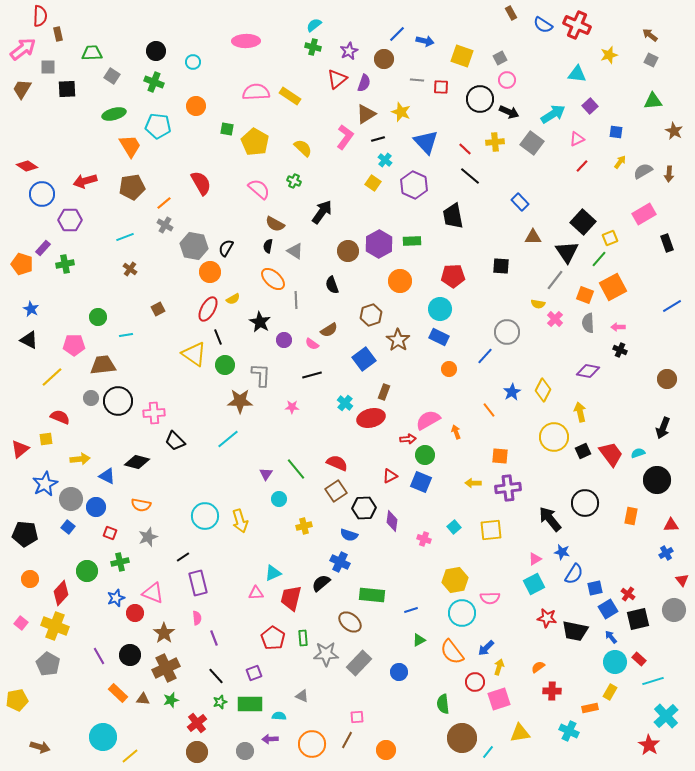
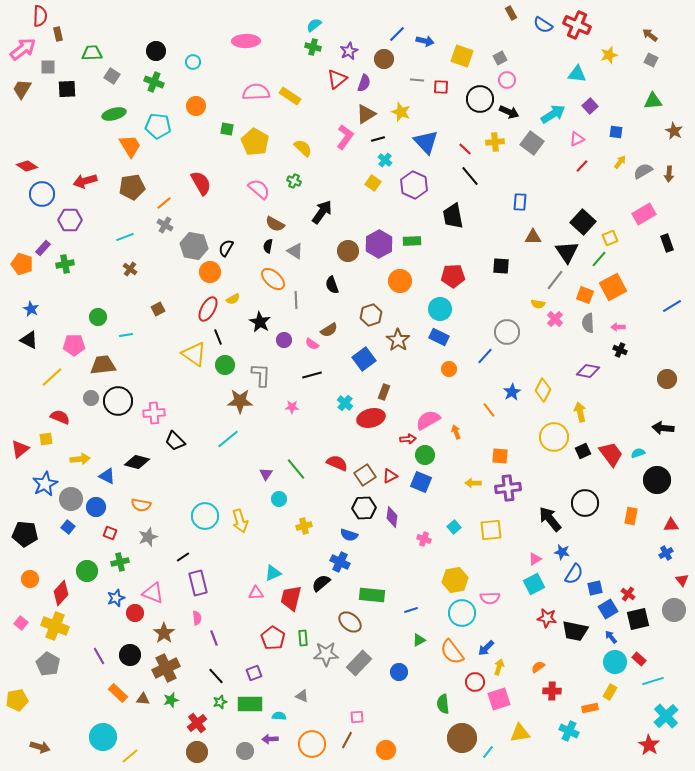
black line at (470, 176): rotated 10 degrees clockwise
blue rectangle at (520, 202): rotated 48 degrees clockwise
black arrow at (663, 428): rotated 75 degrees clockwise
brown square at (336, 491): moved 29 px right, 16 px up
purple diamond at (392, 521): moved 4 px up
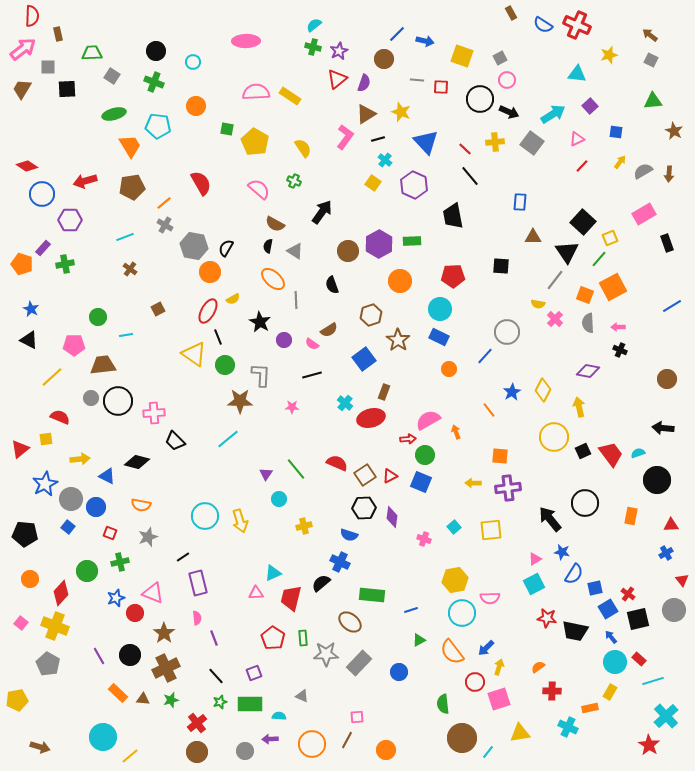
red semicircle at (40, 16): moved 8 px left
purple star at (349, 51): moved 10 px left
yellow semicircle at (303, 148): rotated 12 degrees clockwise
red ellipse at (208, 309): moved 2 px down
yellow arrow at (580, 412): moved 1 px left, 5 px up
cyan cross at (569, 731): moved 1 px left, 4 px up
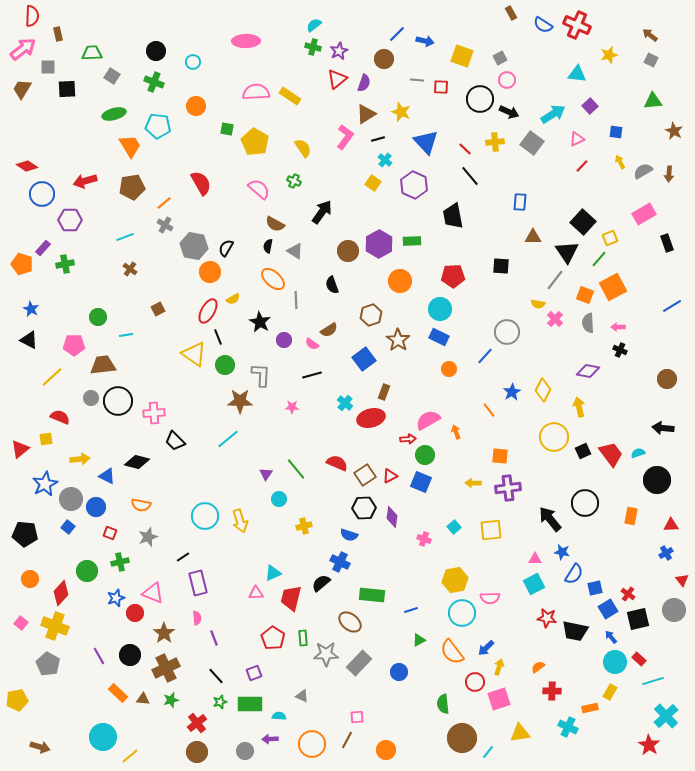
yellow arrow at (620, 162): rotated 64 degrees counterclockwise
pink triangle at (535, 559): rotated 32 degrees clockwise
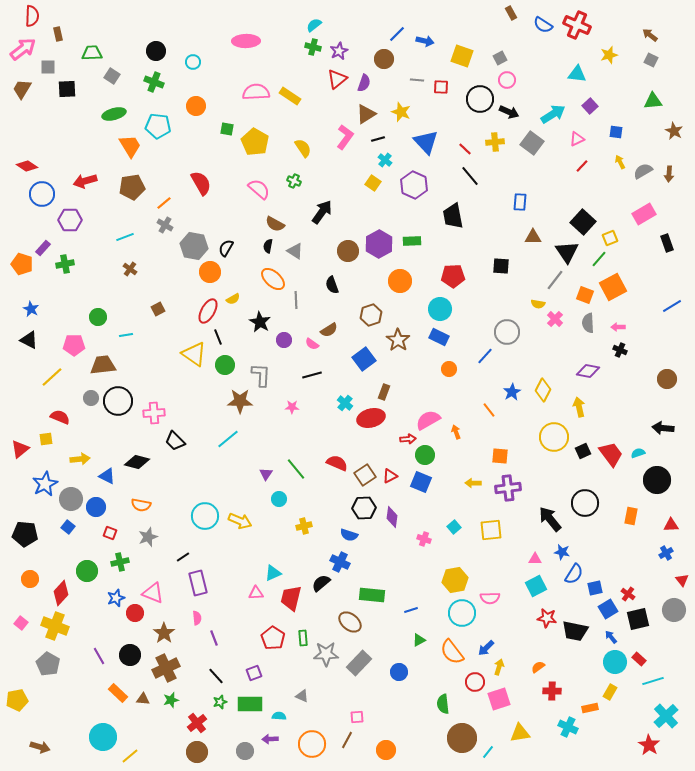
yellow arrow at (240, 521): rotated 50 degrees counterclockwise
cyan square at (534, 584): moved 2 px right, 2 px down
